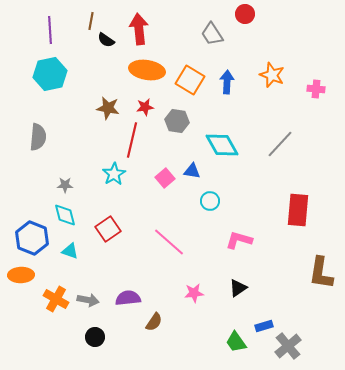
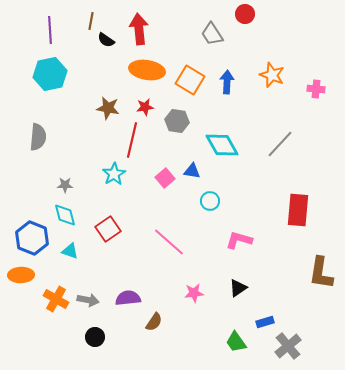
blue rectangle at (264, 326): moved 1 px right, 4 px up
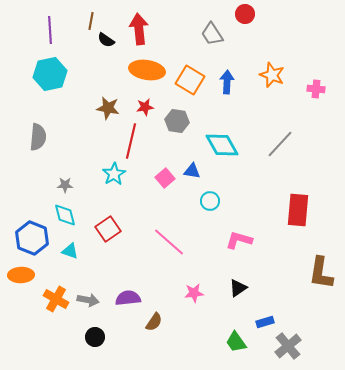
red line at (132, 140): moved 1 px left, 1 px down
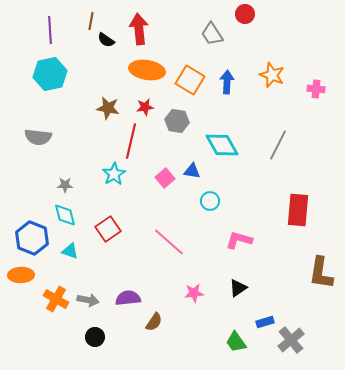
gray semicircle at (38, 137): rotated 92 degrees clockwise
gray line at (280, 144): moved 2 px left, 1 px down; rotated 16 degrees counterclockwise
gray cross at (288, 346): moved 3 px right, 6 px up
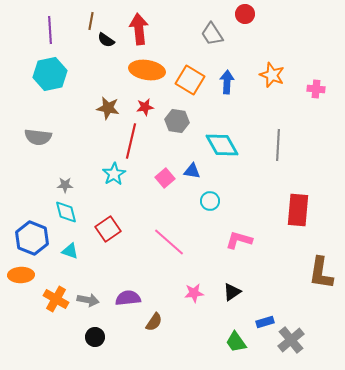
gray line at (278, 145): rotated 24 degrees counterclockwise
cyan diamond at (65, 215): moved 1 px right, 3 px up
black triangle at (238, 288): moved 6 px left, 4 px down
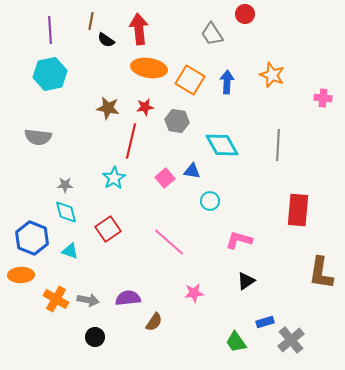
orange ellipse at (147, 70): moved 2 px right, 2 px up
pink cross at (316, 89): moved 7 px right, 9 px down
cyan star at (114, 174): moved 4 px down
black triangle at (232, 292): moved 14 px right, 11 px up
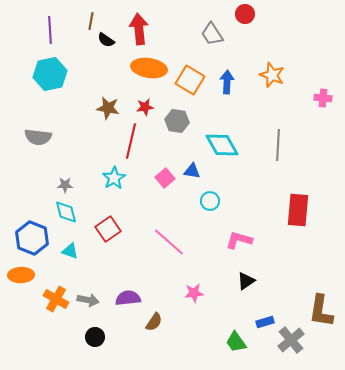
brown L-shape at (321, 273): moved 38 px down
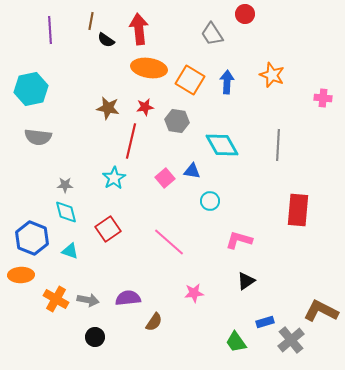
cyan hexagon at (50, 74): moved 19 px left, 15 px down
brown L-shape at (321, 311): rotated 108 degrees clockwise
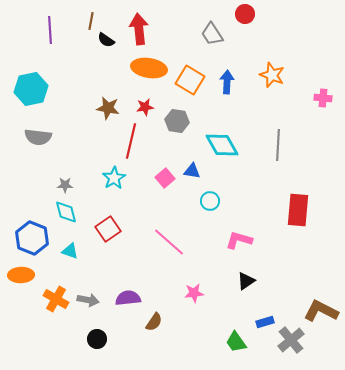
black circle at (95, 337): moved 2 px right, 2 px down
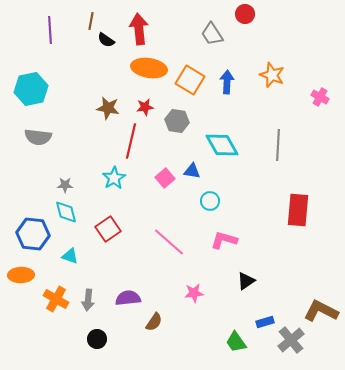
pink cross at (323, 98): moved 3 px left, 1 px up; rotated 24 degrees clockwise
blue hexagon at (32, 238): moved 1 px right, 4 px up; rotated 16 degrees counterclockwise
pink L-shape at (239, 240): moved 15 px left
cyan triangle at (70, 251): moved 5 px down
gray arrow at (88, 300): rotated 85 degrees clockwise
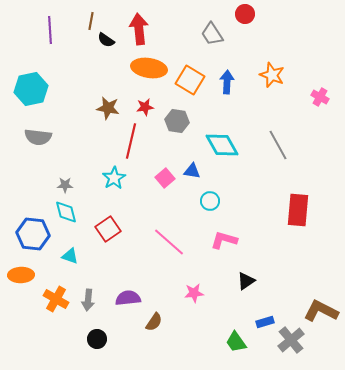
gray line at (278, 145): rotated 32 degrees counterclockwise
